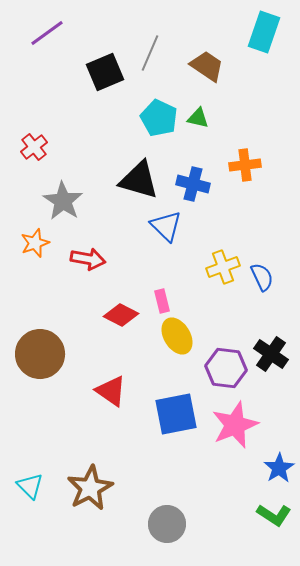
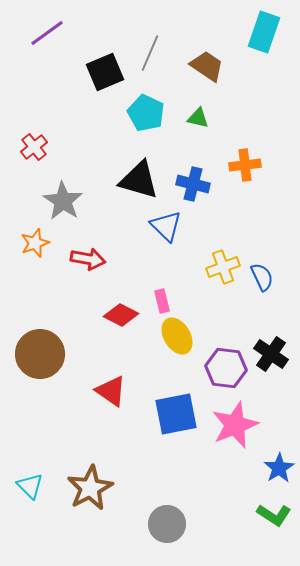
cyan pentagon: moved 13 px left, 5 px up
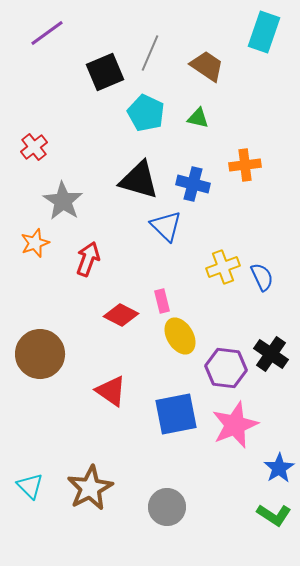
red arrow: rotated 80 degrees counterclockwise
yellow ellipse: moved 3 px right
gray circle: moved 17 px up
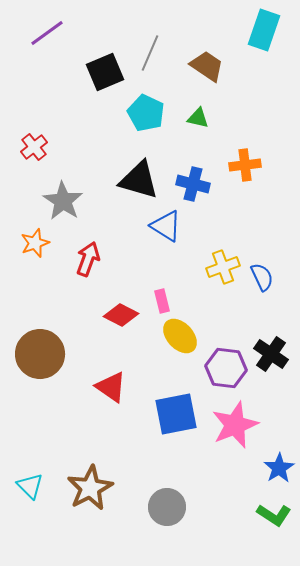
cyan rectangle: moved 2 px up
blue triangle: rotated 12 degrees counterclockwise
yellow ellipse: rotated 12 degrees counterclockwise
red triangle: moved 4 px up
